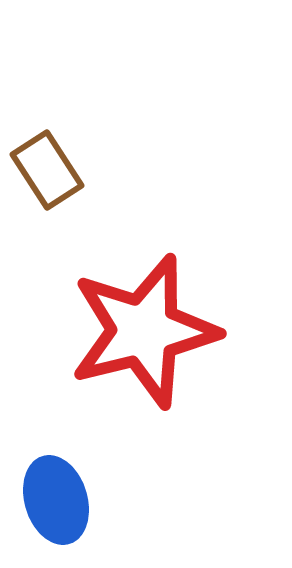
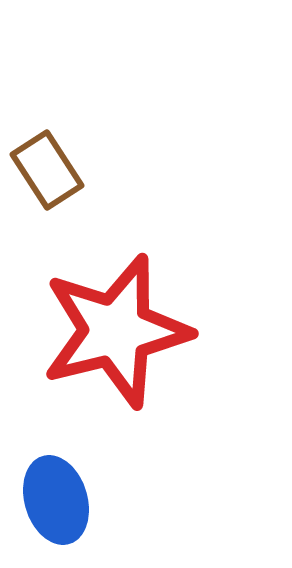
red star: moved 28 px left
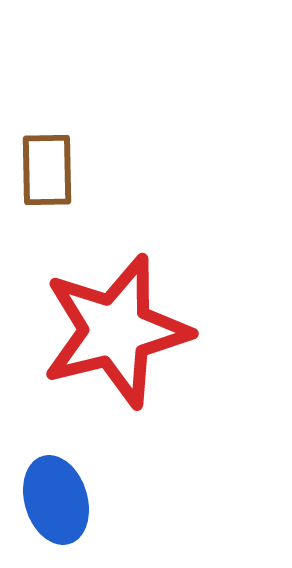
brown rectangle: rotated 32 degrees clockwise
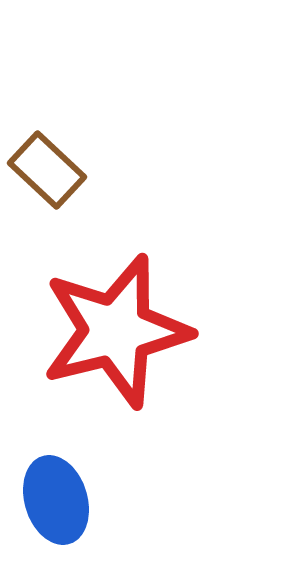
brown rectangle: rotated 46 degrees counterclockwise
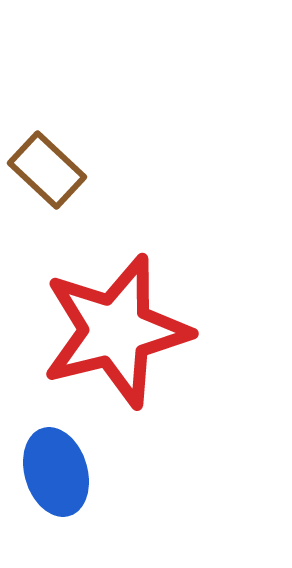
blue ellipse: moved 28 px up
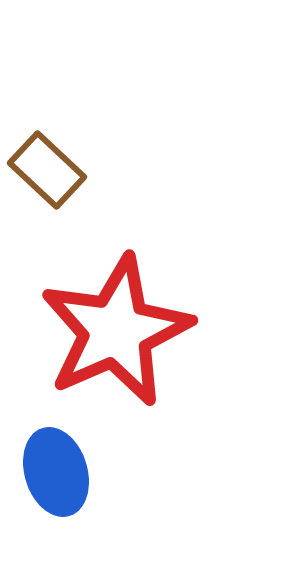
red star: rotated 10 degrees counterclockwise
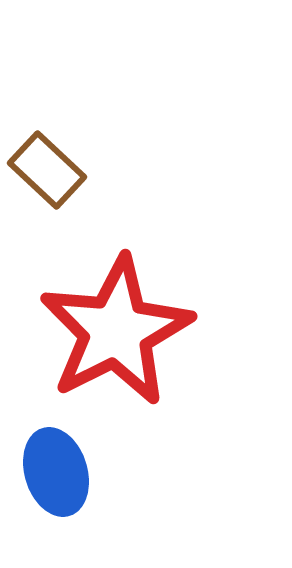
red star: rotated 3 degrees counterclockwise
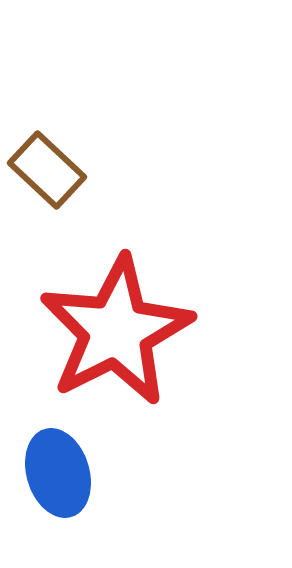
blue ellipse: moved 2 px right, 1 px down
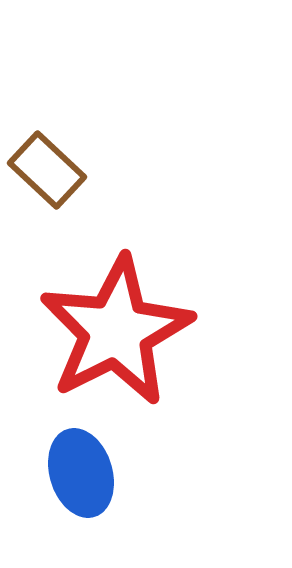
blue ellipse: moved 23 px right
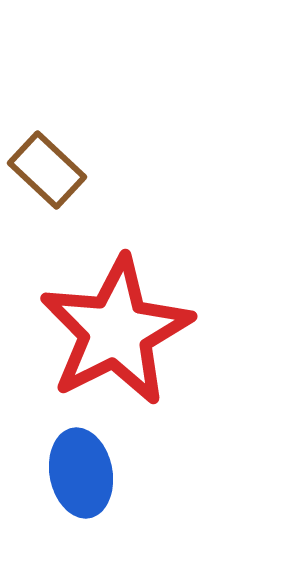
blue ellipse: rotated 6 degrees clockwise
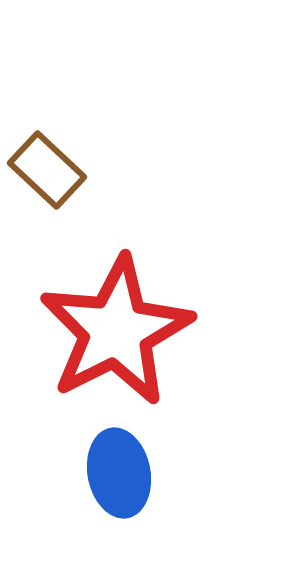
blue ellipse: moved 38 px right
